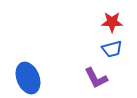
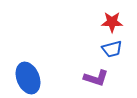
purple L-shape: rotated 45 degrees counterclockwise
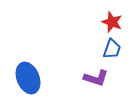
red star: rotated 20 degrees clockwise
blue trapezoid: rotated 55 degrees counterclockwise
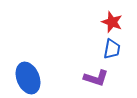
blue trapezoid: rotated 10 degrees counterclockwise
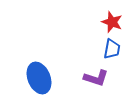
blue ellipse: moved 11 px right
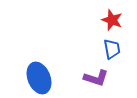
red star: moved 2 px up
blue trapezoid: rotated 20 degrees counterclockwise
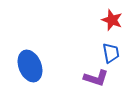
blue trapezoid: moved 1 px left, 4 px down
blue ellipse: moved 9 px left, 12 px up
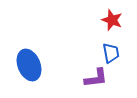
blue ellipse: moved 1 px left, 1 px up
purple L-shape: rotated 25 degrees counterclockwise
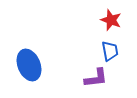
red star: moved 1 px left
blue trapezoid: moved 1 px left, 2 px up
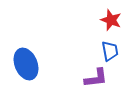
blue ellipse: moved 3 px left, 1 px up
